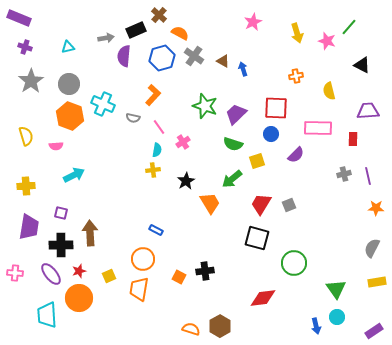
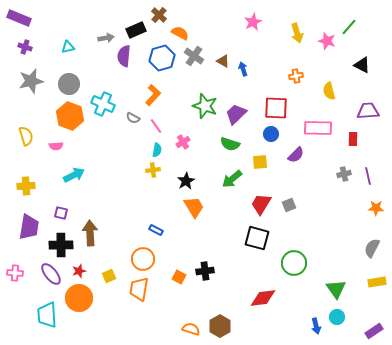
gray star at (31, 81): rotated 20 degrees clockwise
gray semicircle at (133, 118): rotated 16 degrees clockwise
pink line at (159, 127): moved 3 px left, 1 px up
green semicircle at (233, 144): moved 3 px left
yellow square at (257, 161): moved 3 px right, 1 px down; rotated 14 degrees clockwise
orange trapezoid at (210, 203): moved 16 px left, 4 px down
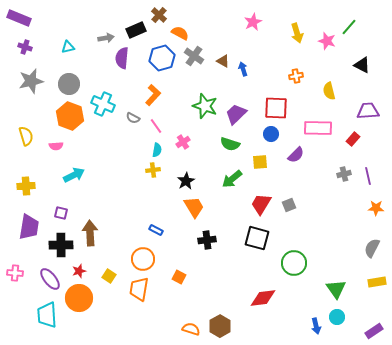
purple semicircle at (124, 56): moved 2 px left, 2 px down
red rectangle at (353, 139): rotated 40 degrees clockwise
black cross at (205, 271): moved 2 px right, 31 px up
purple ellipse at (51, 274): moved 1 px left, 5 px down
yellow square at (109, 276): rotated 32 degrees counterclockwise
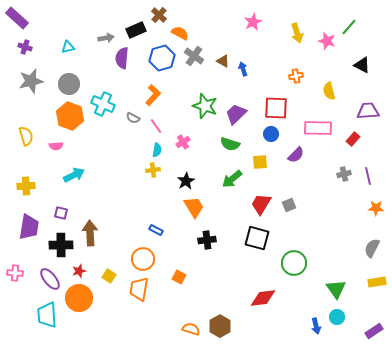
purple rectangle at (19, 18): moved 2 px left; rotated 20 degrees clockwise
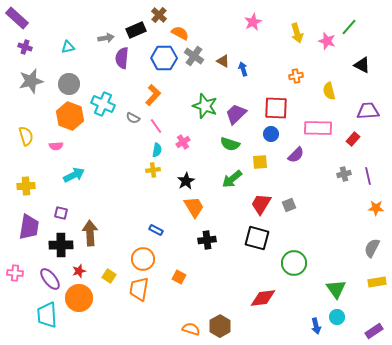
blue hexagon at (162, 58): moved 2 px right; rotated 15 degrees clockwise
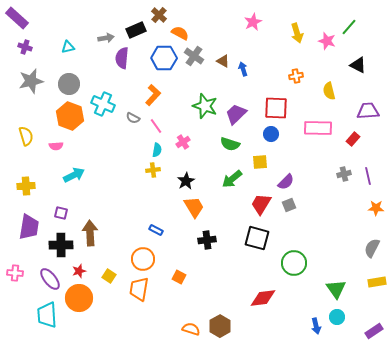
black triangle at (362, 65): moved 4 px left
purple semicircle at (296, 155): moved 10 px left, 27 px down
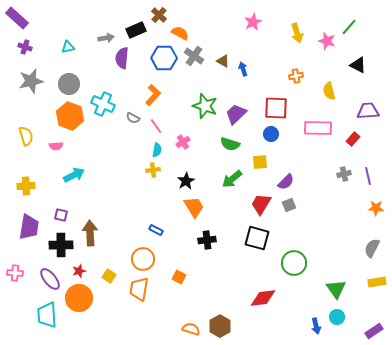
purple square at (61, 213): moved 2 px down
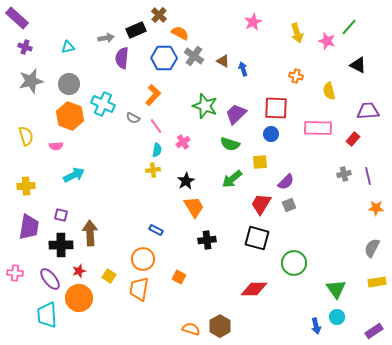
orange cross at (296, 76): rotated 24 degrees clockwise
red diamond at (263, 298): moved 9 px left, 9 px up; rotated 8 degrees clockwise
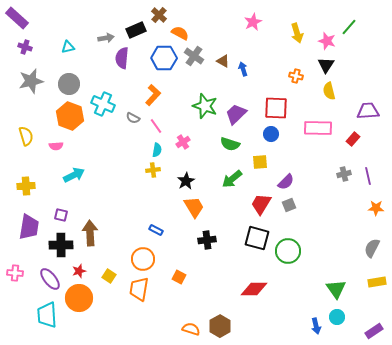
black triangle at (358, 65): moved 32 px left; rotated 36 degrees clockwise
green circle at (294, 263): moved 6 px left, 12 px up
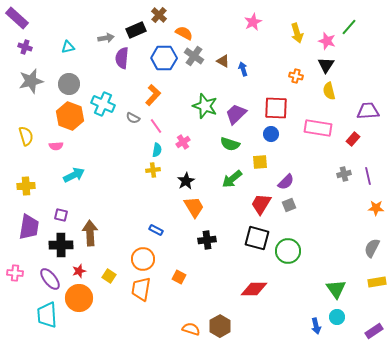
orange semicircle at (180, 33): moved 4 px right
pink rectangle at (318, 128): rotated 8 degrees clockwise
orange trapezoid at (139, 289): moved 2 px right
